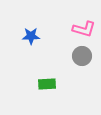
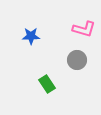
gray circle: moved 5 px left, 4 px down
green rectangle: rotated 60 degrees clockwise
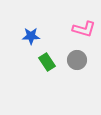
green rectangle: moved 22 px up
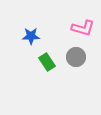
pink L-shape: moved 1 px left, 1 px up
gray circle: moved 1 px left, 3 px up
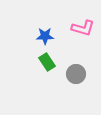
blue star: moved 14 px right
gray circle: moved 17 px down
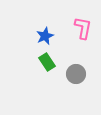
pink L-shape: rotated 95 degrees counterclockwise
blue star: rotated 24 degrees counterclockwise
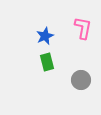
green rectangle: rotated 18 degrees clockwise
gray circle: moved 5 px right, 6 px down
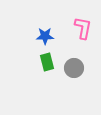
blue star: rotated 24 degrees clockwise
gray circle: moved 7 px left, 12 px up
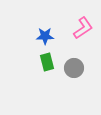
pink L-shape: rotated 45 degrees clockwise
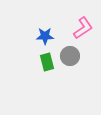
gray circle: moved 4 px left, 12 px up
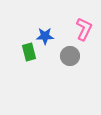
pink L-shape: moved 1 px right, 1 px down; rotated 30 degrees counterclockwise
green rectangle: moved 18 px left, 10 px up
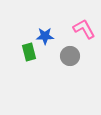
pink L-shape: rotated 55 degrees counterclockwise
